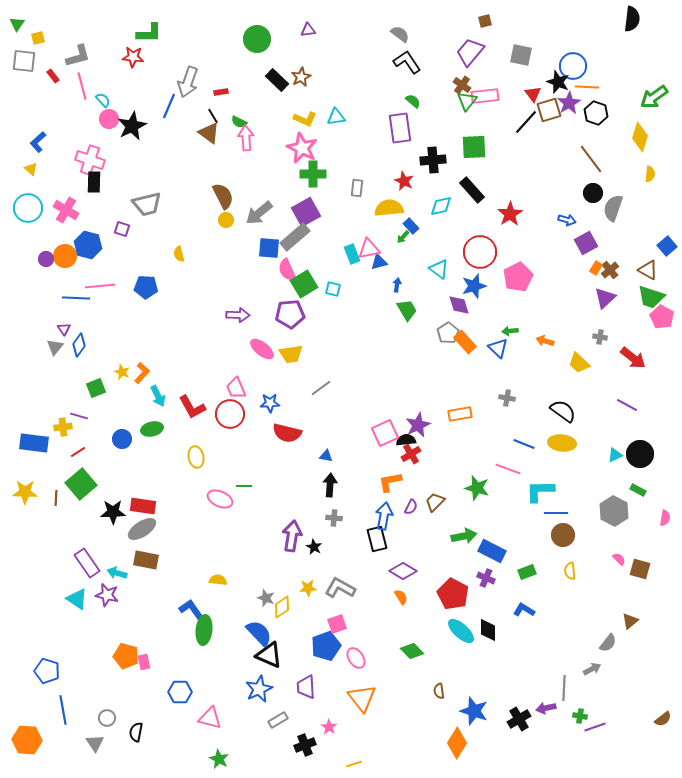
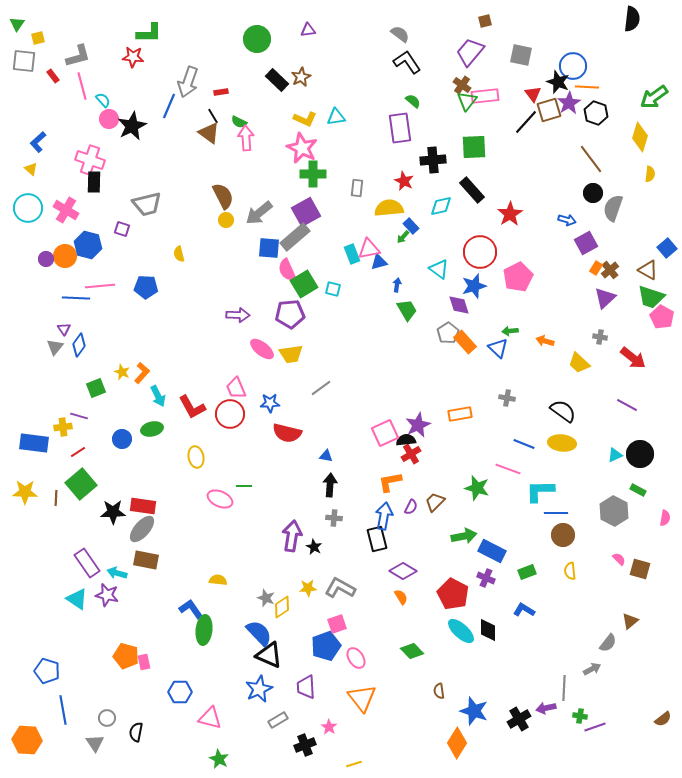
blue square at (667, 246): moved 2 px down
gray ellipse at (142, 529): rotated 16 degrees counterclockwise
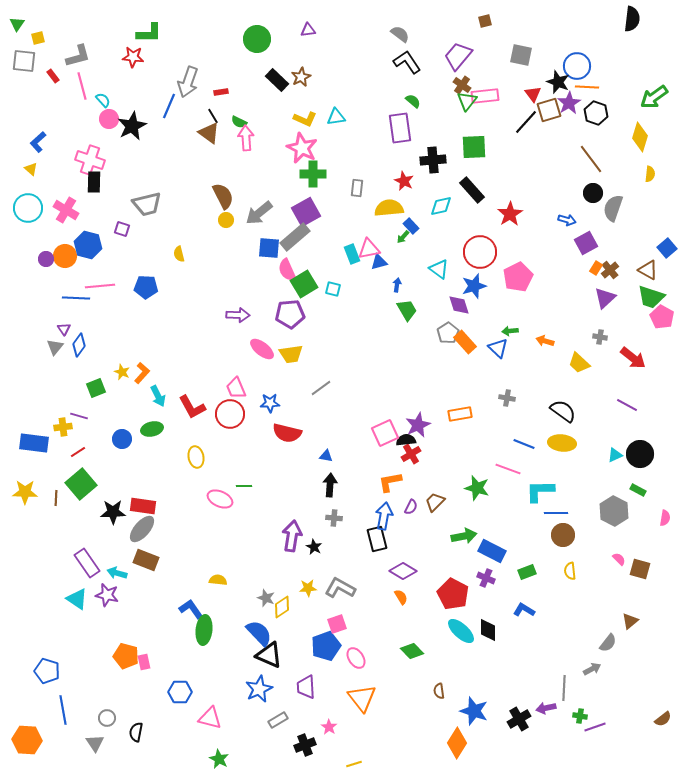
purple trapezoid at (470, 52): moved 12 px left, 4 px down
blue circle at (573, 66): moved 4 px right
brown rectangle at (146, 560): rotated 10 degrees clockwise
